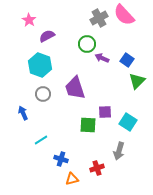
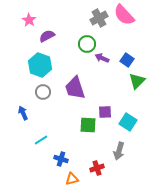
gray circle: moved 2 px up
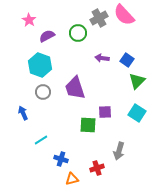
green circle: moved 9 px left, 11 px up
purple arrow: rotated 16 degrees counterclockwise
cyan square: moved 9 px right, 9 px up
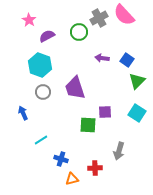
green circle: moved 1 px right, 1 px up
red cross: moved 2 px left; rotated 16 degrees clockwise
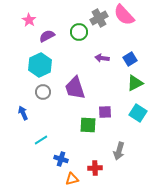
blue square: moved 3 px right, 1 px up; rotated 24 degrees clockwise
cyan hexagon: rotated 15 degrees clockwise
green triangle: moved 2 px left, 2 px down; rotated 18 degrees clockwise
cyan square: moved 1 px right
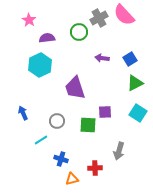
purple semicircle: moved 2 px down; rotated 21 degrees clockwise
gray circle: moved 14 px right, 29 px down
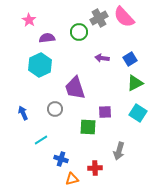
pink semicircle: moved 2 px down
gray circle: moved 2 px left, 12 px up
green square: moved 2 px down
